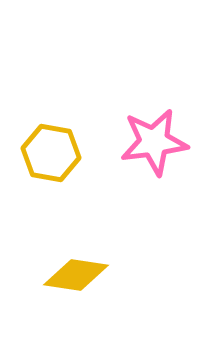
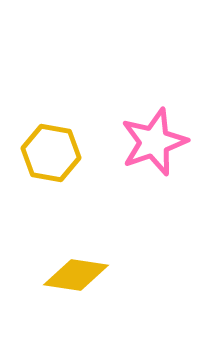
pink star: rotated 12 degrees counterclockwise
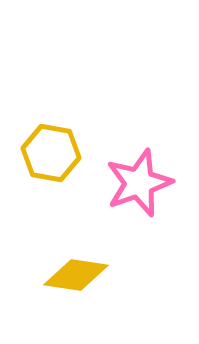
pink star: moved 15 px left, 41 px down
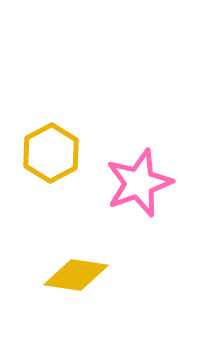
yellow hexagon: rotated 22 degrees clockwise
